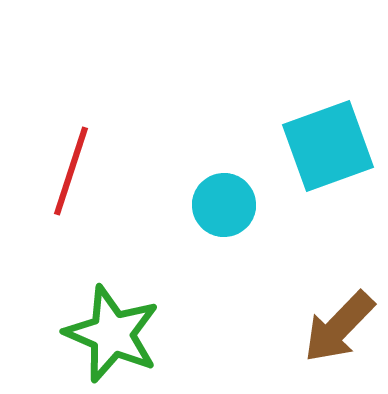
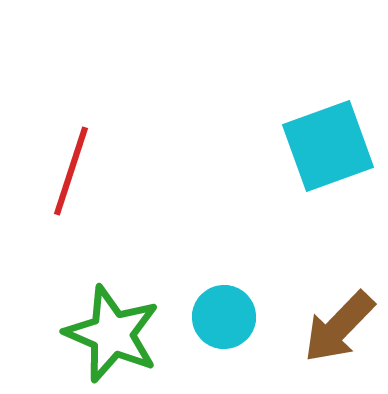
cyan circle: moved 112 px down
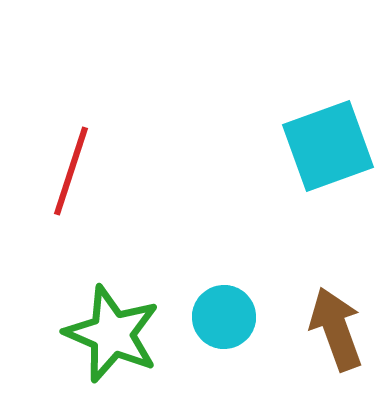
brown arrow: moved 3 px left, 2 px down; rotated 116 degrees clockwise
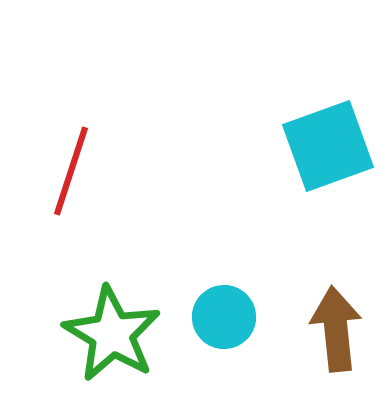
brown arrow: rotated 14 degrees clockwise
green star: rotated 8 degrees clockwise
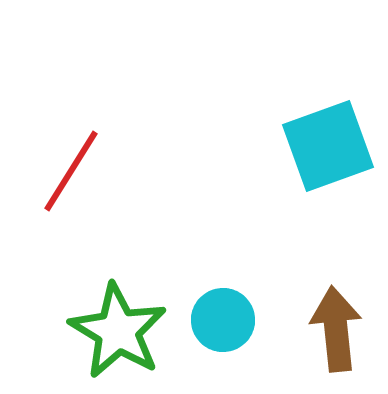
red line: rotated 14 degrees clockwise
cyan circle: moved 1 px left, 3 px down
green star: moved 6 px right, 3 px up
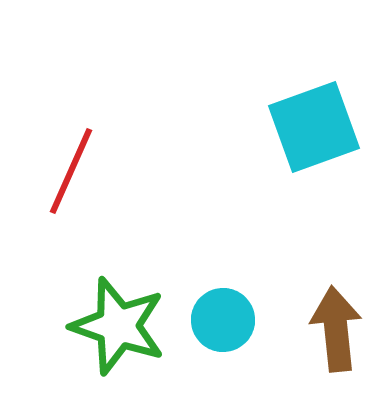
cyan square: moved 14 px left, 19 px up
red line: rotated 8 degrees counterclockwise
green star: moved 5 px up; rotated 12 degrees counterclockwise
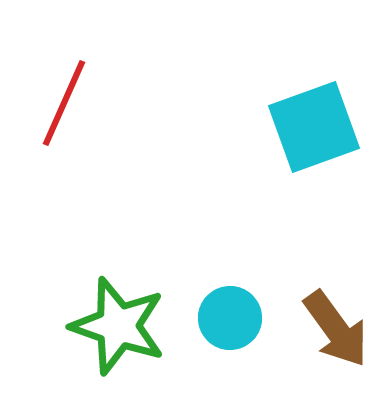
red line: moved 7 px left, 68 px up
cyan circle: moved 7 px right, 2 px up
brown arrow: rotated 150 degrees clockwise
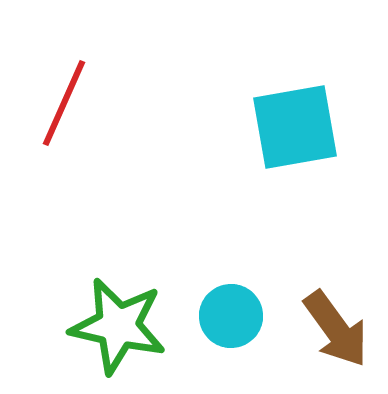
cyan square: moved 19 px left; rotated 10 degrees clockwise
cyan circle: moved 1 px right, 2 px up
green star: rotated 6 degrees counterclockwise
